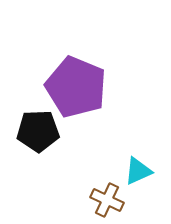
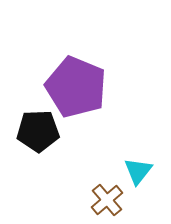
cyan triangle: rotated 28 degrees counterclockwise
brown cross: rotated 24 degrees clockwise
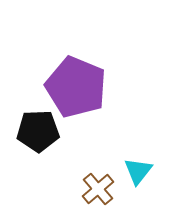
brown cross: moved 9 px left, 11 px up
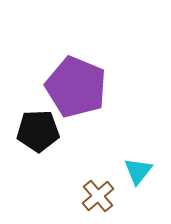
brown cross: moved 7 px down
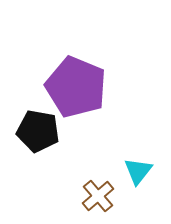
black pentagon: rotated 12 degrees clockwise
